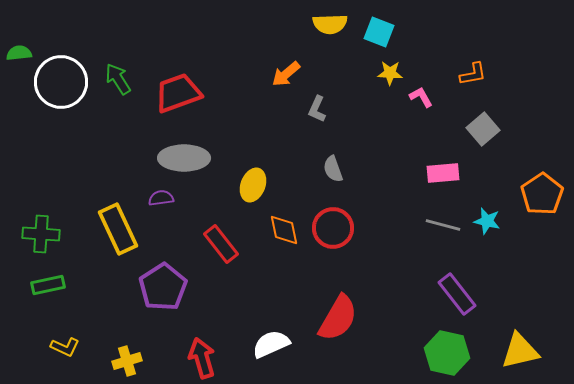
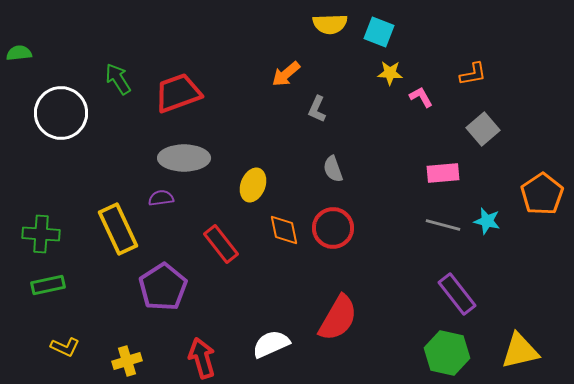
white circle: moved 31 px down
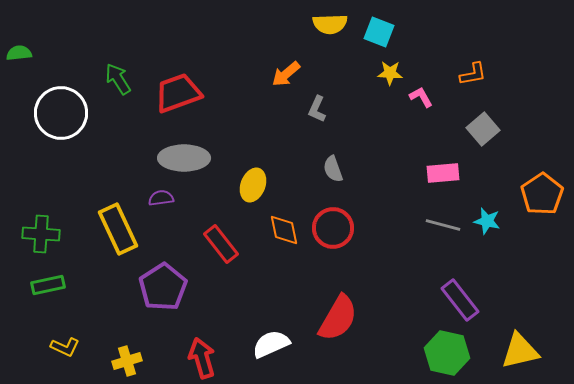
purple rectangle: moved 3 px right, 6 px down
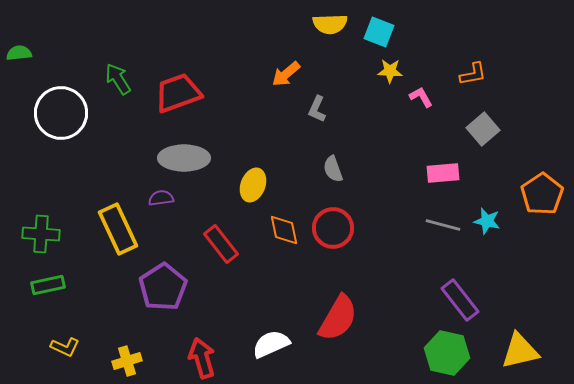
yellow star: moved 2 px up
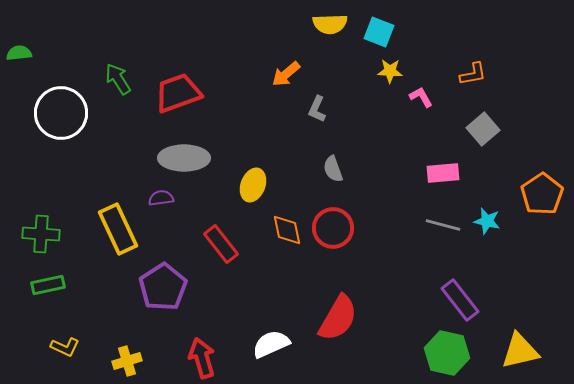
orange diamond: moved 3 px right
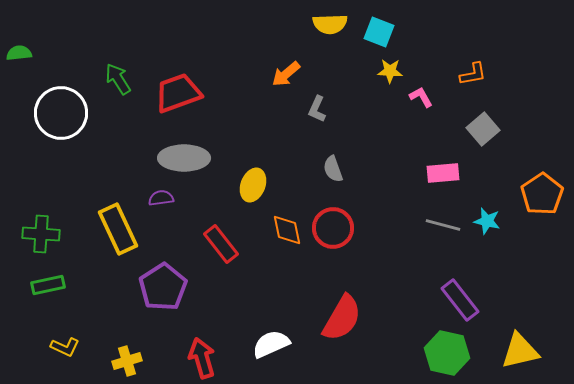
red semicircle: moved 4 px right
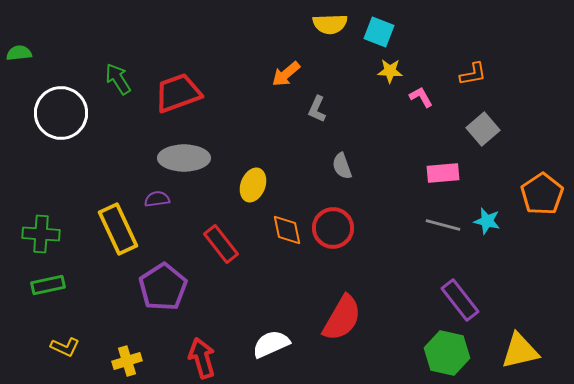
gray semicircle: moved 9 px right, 3 px up
purple semicircle: moved 4 px left, 1 px down
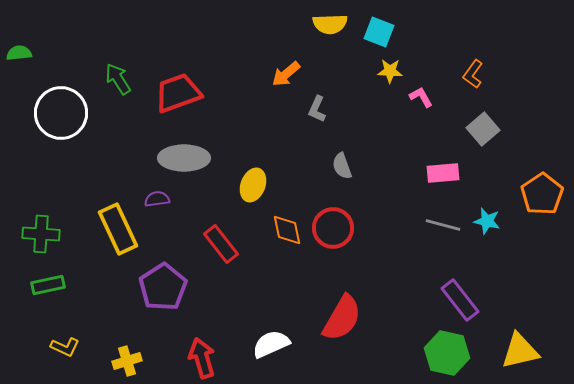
orange L-shape: rotated 136 degrees clockwise
